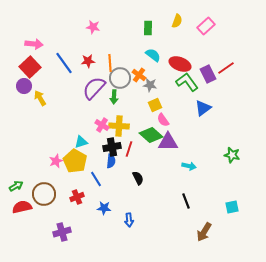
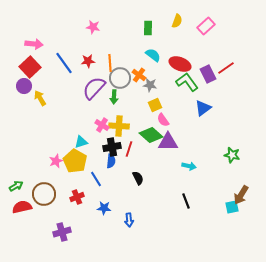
brown arrow at (204, 232): moved 37 px right, 37 px up
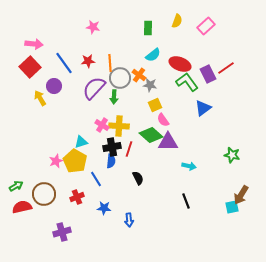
cyan semicircle at (153, 55): rotated 105 degrees clockwise
purple circle at (24, 86): moved 30 px right
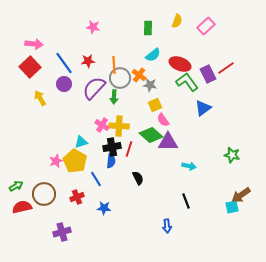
orange line at (110, 63): moved 4 px right, 2 px down
purple circle at (54, 86): moved 10 px right, 2 px up
brown arrow at (241, 195): rotated 24 degrees clockwise
blue arrow at (129, 220): moved 38 px right, 6 px down
